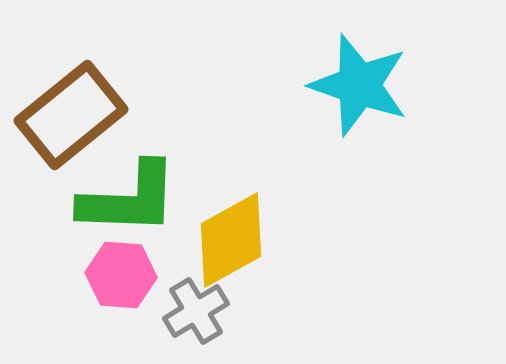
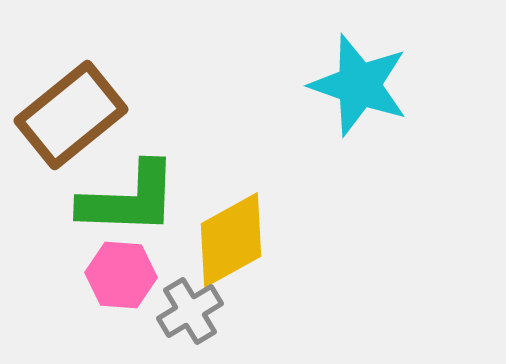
gray cross: moved 6 px left
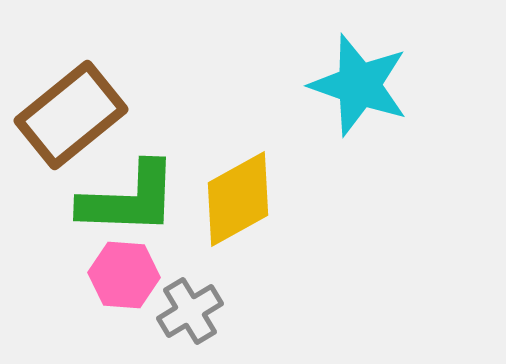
yellow diamond: moved 7 px right, 41 px up
pink hexagon: moved 3 px right
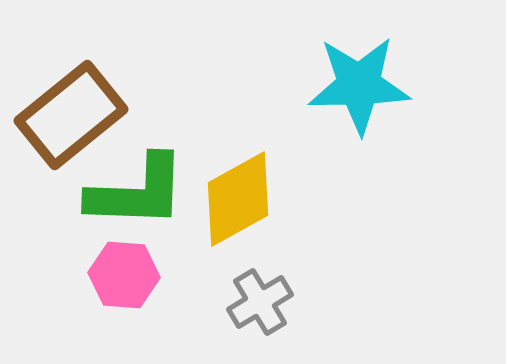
cyan star: rotated 20 degrees counterclockwise
green L-shape: moved 8 px right, 7 px up
gray cross: moved 70 px right, 9 px up
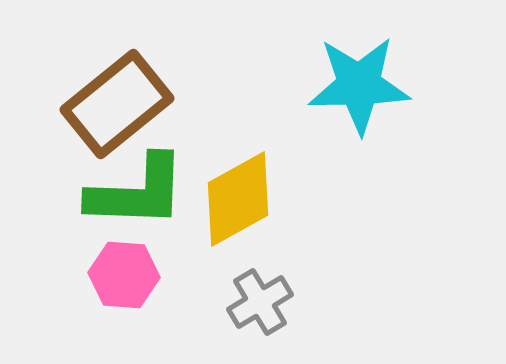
brown rectangle: moved 46 px right, 11 px up
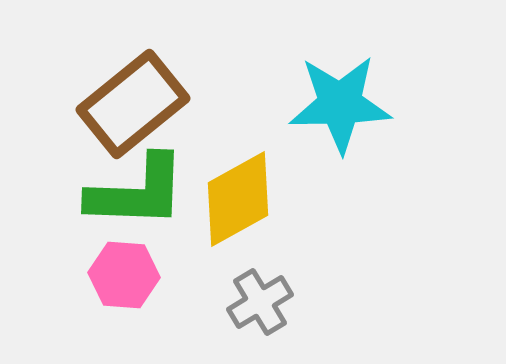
cyan star: moved 19 px left, 19 px down
brown rectangle: moved 16 px right
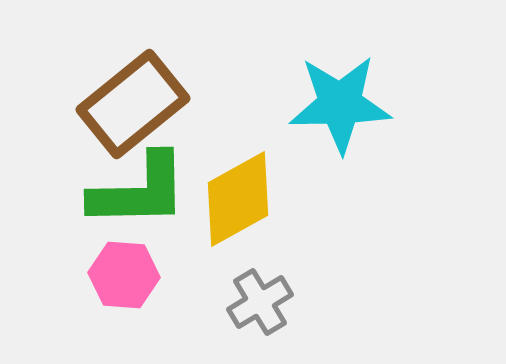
green L-shape: moved 2 px right, 1 px up; rotated 3 degrees counterclockwise
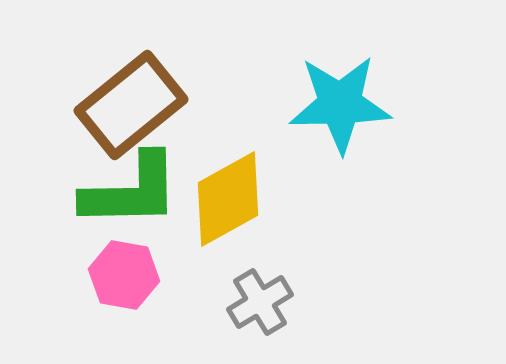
brown rectangle: moved 2 px left, 1 px down
green L-shape: moved 8 px left
yellow diamond: moved 10 px left
pink hexagon: rotated 6 degrees clockwise
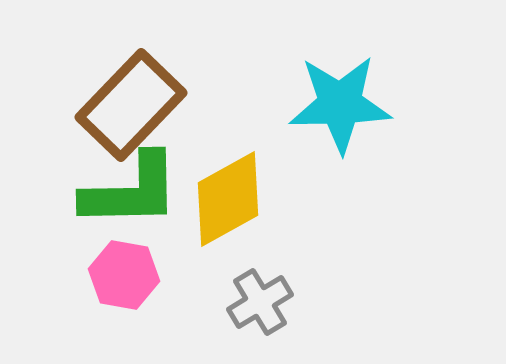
brown rectangle: rotated 7 degrees counterclockwise
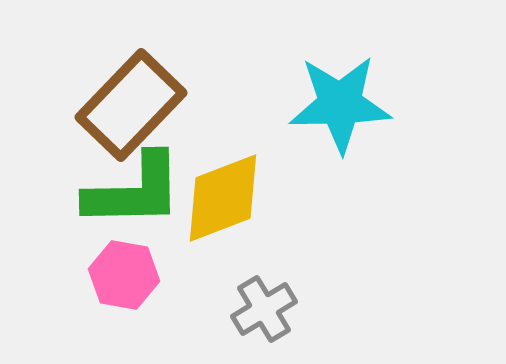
green L-shape: moved 3 px right
yellow diamond: moved 5 px left, 1 px up; rotated 8 degrees clockwise
gray cross: moved 4 px right, 7 px down
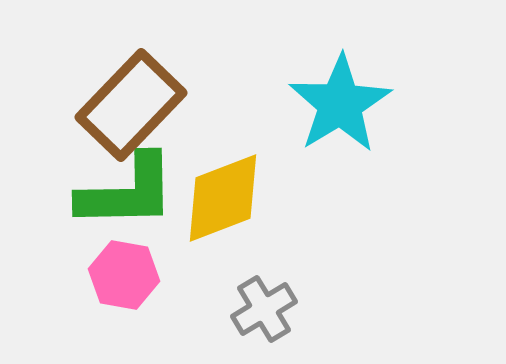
cyan star: rotated 30 degrees counterclockwise
green L-shape: moved 7 px left, 1 px down
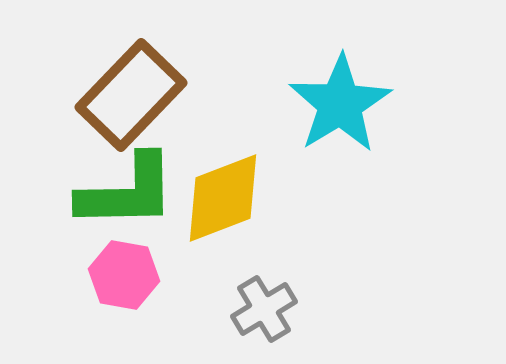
brown rectangle: moved 10 px up
